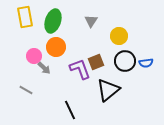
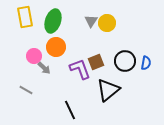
yellow circle: moved 12 px left, 13 px up
blue semicircle: rotated 72 degrees counterclockwise
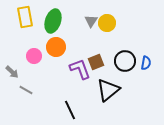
gray arrow: moved 32 px left, 4 px down
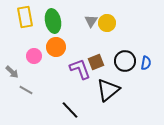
green ellipse: rotated 30 degrees counterclockwise
black line: rotated 18 degrees counterclockwise
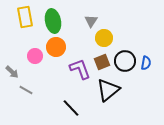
yellow circle: moved 3 px left, 15 px down
pink circle: moved 1 px right
brown square: moved 6 px right
black line: moved 1 px right, 2 px up
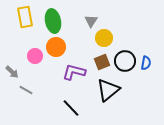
purple L-shape: moved 6 px left, 3 px down; rotated 55 degrees counterclockwise
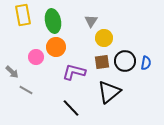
yellow rectangle: moved 2 px left, 2 px up
pink circle: moved 1 px right, 1 px down
brown square: rotated 14 degrees clockwise
black triangle: moved 1 px right, 2 px down
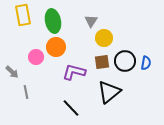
gray line: moved 2 px down; rotated 48 degrees clockwise
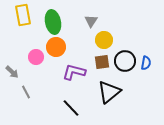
green ellipse: moved 1 px down
yellow circle: moved 2 px down
gray line: rotated 16 degrees counterclockwise
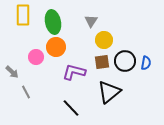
yellow rectangle: rotated 10 degrees clockwise
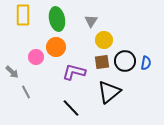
green ellipse: moved 4 px right, 3 px up
